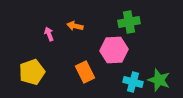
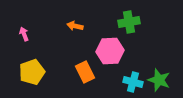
pink arrow: moved 25 px left
pink hexagon: moved 4 px left, 1 px down
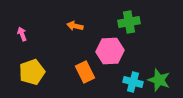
pink arrow: moved 2 px left
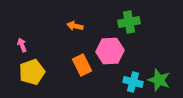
pink arrow: moved 11 px down
orange rectangle: moved 3 px left, 7 px up
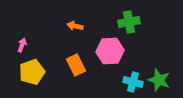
pink arrow: rotated 40 degrees clockwise
orange rectangle: moved 6 px left
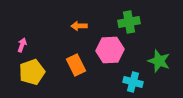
orange arrow: moved 4 px right; rotated 14 degrees counterclockwise
pink hexagon: moved 1 px up
green star: moved 19 px up
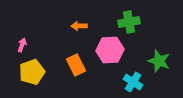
cyan cross: rotated 18 degrees clockwise
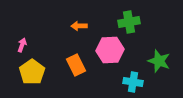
yellow pentagon: rotated 15 degrees counterclockwise
cyan cross: rotated 24 degrees counterclockwise
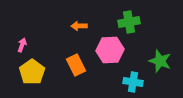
green star: moved 1 px right
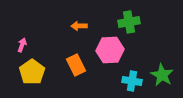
green star: moved 2 px right, 14 px down; rotated 10 degrees clockwise
cyan cross: moved 1 px left, 1 px up
